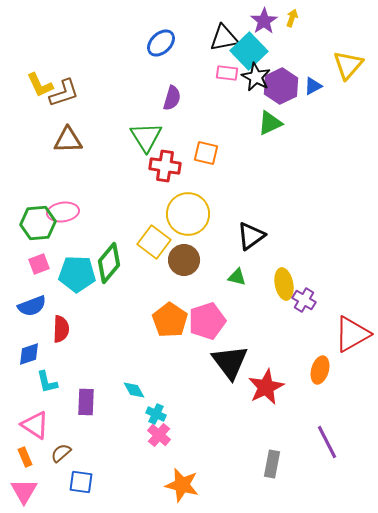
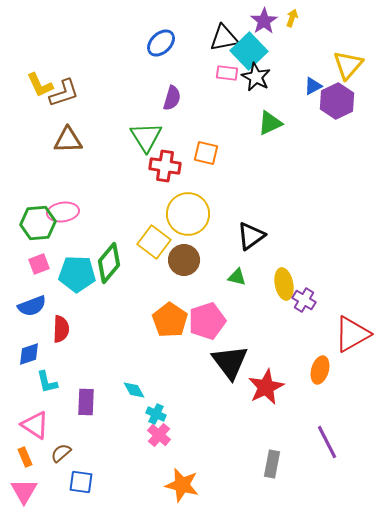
purple hexagon at (281, 86): moved 56 px right, 15 px down
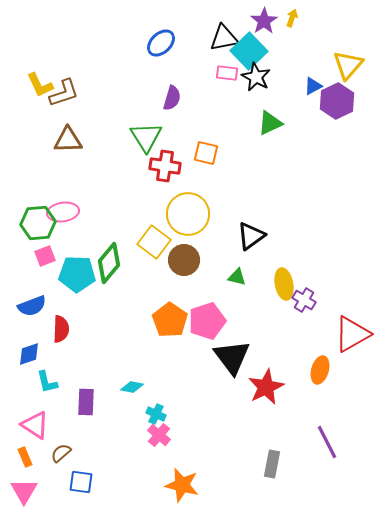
pink square at (39, 264): moved 6 px right, 8 px up
black triangle at (230, 362): moved 2 px right, 5 px up
cyan diamond at (134, 390): moved 2 px left, 3 px up; rotated 50 degrees counterclockwise
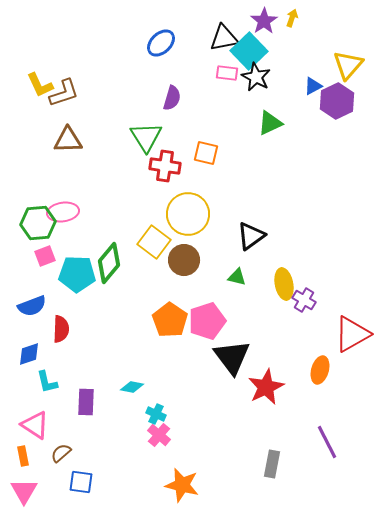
orange rectangle at (25, 457): moved 2 px left, 1 px up; rotated 12 degrees clockwise
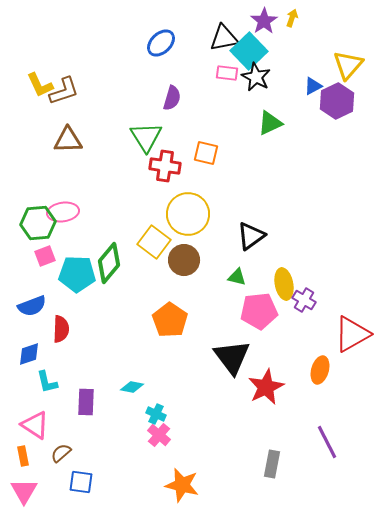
brown L-shape at (64, 93): moved 2 px up
pink pentagon at (207, 321): moved 52 px right, 10 px up; rotated 12 degrees clockwise
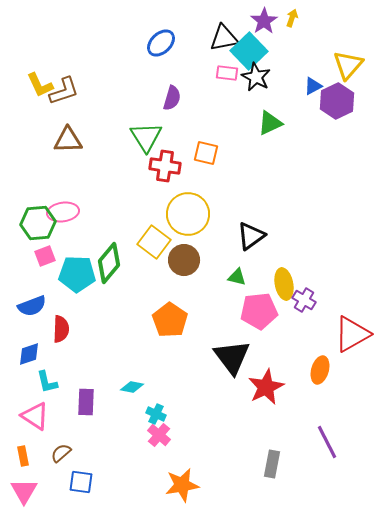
pink triangle at (35, 425): moved 9 px up
orange star at (182, 485): rotated 24 degrees counterclockwise
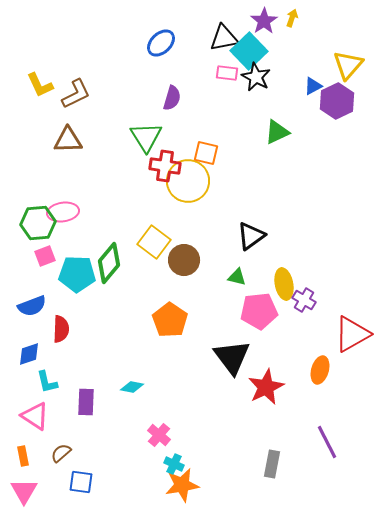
brown L-shape at (64, 91): moved 12 px right, 3 px down; rotated 8 degrees counterclockwise
green triangle at (270, 123): moved 7 px right, 9 px down
yellow circle at (188, 214): moved 33 px up
cyan cross at (156, 414): moved 18 px right, 50 px down
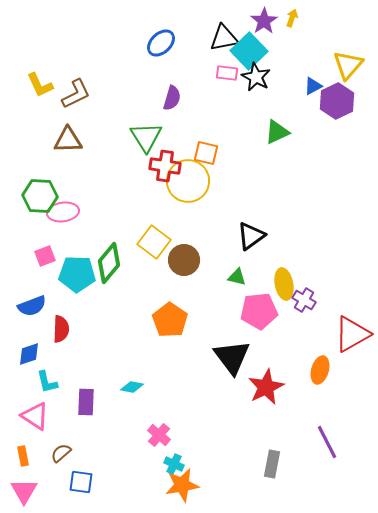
green hexagon at (38, 223): moved 2 px right, 27 px up; rotated 8 degrees clockwise
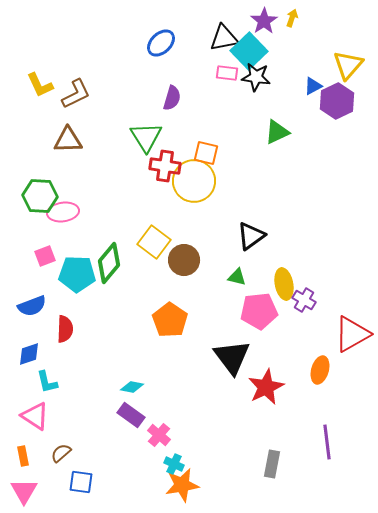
black star at (256, 77): rotated 20 degrees counterclockwise
yellow circle at (188, 181): moved 6 px right
red semicircle at (61, 329): moved 4 px right
purple rectangle at (86, 402): moved 45 px right, 13 px down; rotated 56 degrees counterclockwise
purple line at (327, 442): rotated 20 degrees clockwise
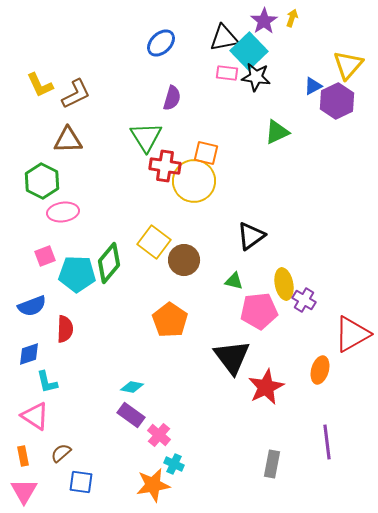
green hexagon at (40, 196): moved 2 px right, 15 px up; rotated 24 degrees clockwise
green triangle at (237, 277): moved 3 px left, 4 px down
orange star at (182, 485): moved 29 px left
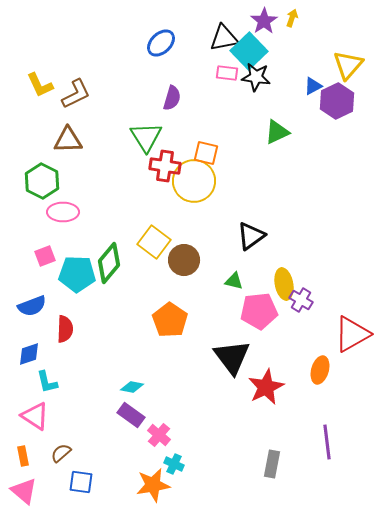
pink ellipse at (63, 212): rotated 8 degrees clockwise
purple cross at (304, 300): moved 3 px left
pink triangle at (24, 491): rotated 20 degrees counterclockwise
